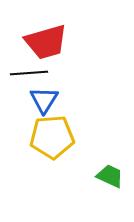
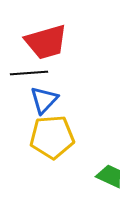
blue triangle: rotated 12 degrees clockwise
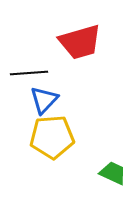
red trapezoid: moved 34 px right
green trapezoid: moved 3 px right, 3 px up
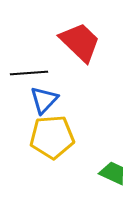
red trapezoid: rotated 120 degrees counterclockwise
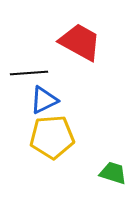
red trapezoid: rotated 15 degrees counterclockwise
blue triangle: rotated 20 degrees clockwise
green trapezoid: rotated 8 degrees counterclockwise
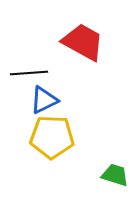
red trapezoid: moved 3 px right
yellow pentagon: rotated 6 degrees clockwise
green trapezoid: moved 2 px right, 2 px down
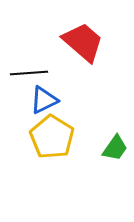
red trapezoid: rotated 12 degrees clockwise
yellow pentagon: rotated 30 degrees clockwise
green trapezoid: moved 27 px up; rotated 108 degrees clockwise
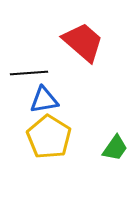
blue triangle: rotated 16 degrees clockwise
yellow pentagon: moved 3 px left
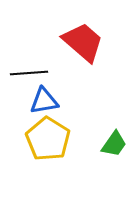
blue triangle: moved 1 px down
yellow pentagon: moved 1 px left, 2 px down
green trapezoid: moved 1 px left, 4 px up
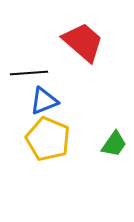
blue triangle: rotated 12 degrees counterclockwise
yellow pentagon: rotated 9 degrees counterclockwise
